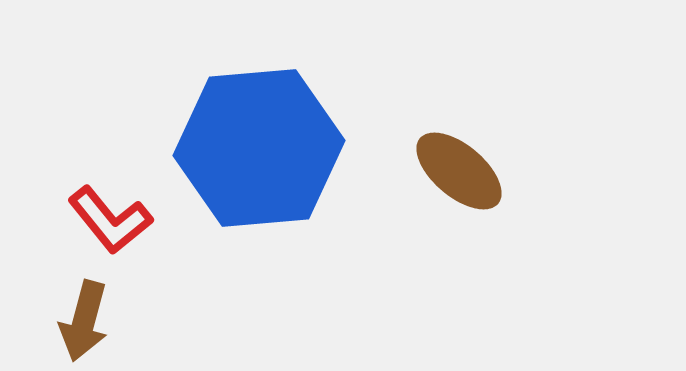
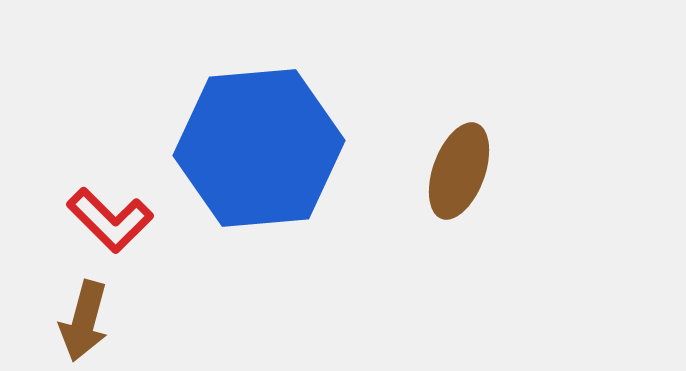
brown ellipse: rotated 70 degrees clockwise
red L-shape: rotated 6 degrees counterclockwise
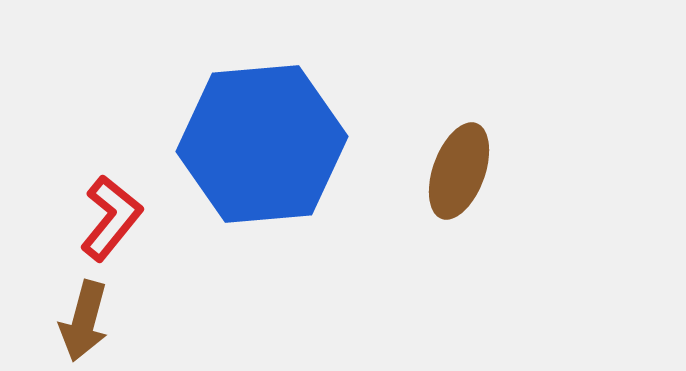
blue hexagon: moved 3 px right, 4 px up
red L-shape: moved 1 px right, 2 px up; rotated 96 degrees counterclockwise
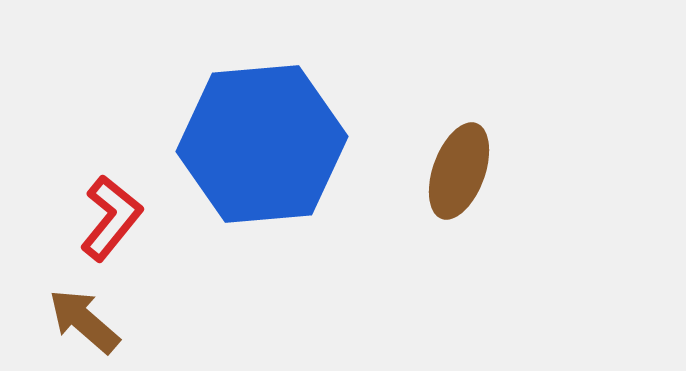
brown arrow: rotated 116 degrees clockwise
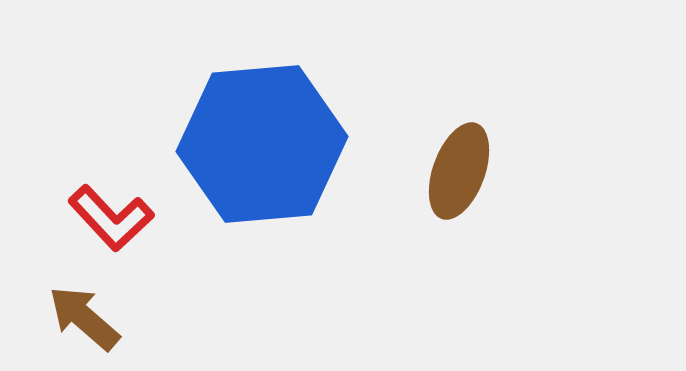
red L-shape: rotated 98 degrees clockwise
brown arrow: moved 3 px up
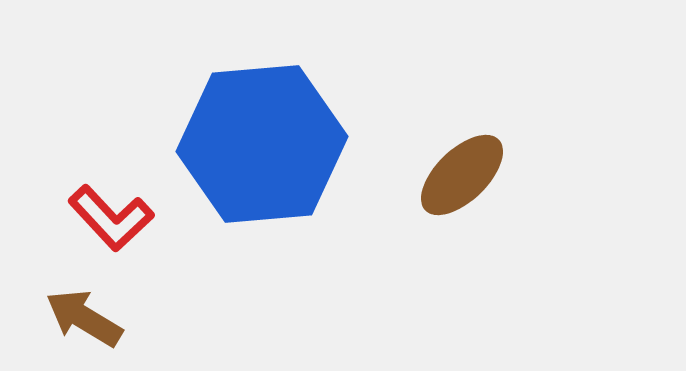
brown ellipse: moved 3 px right, 4 px down; rotated 26 degrees clockwise
brown arrow: rotated 10 degrees counterclockwise
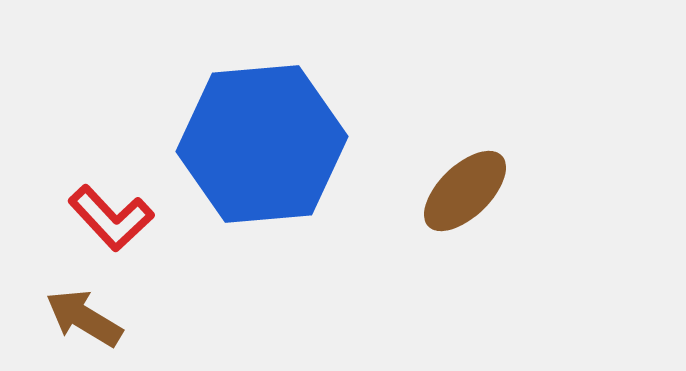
brown ellipse: moved 3 px right, 16 px down
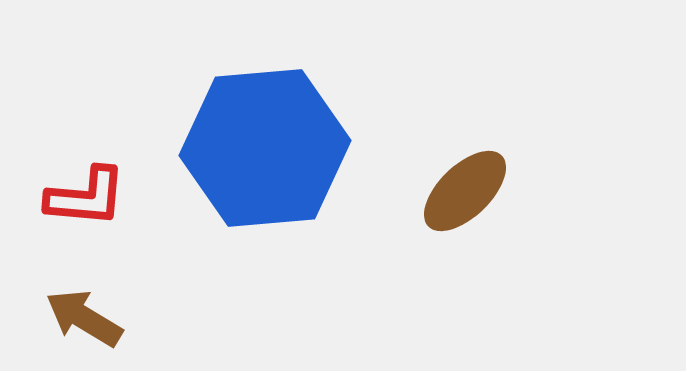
blue hexagon: moved 3 px right, 4 px down
red L-shape: moved 25 px left, 21 px up; rotated 42 degrees counterclockwise
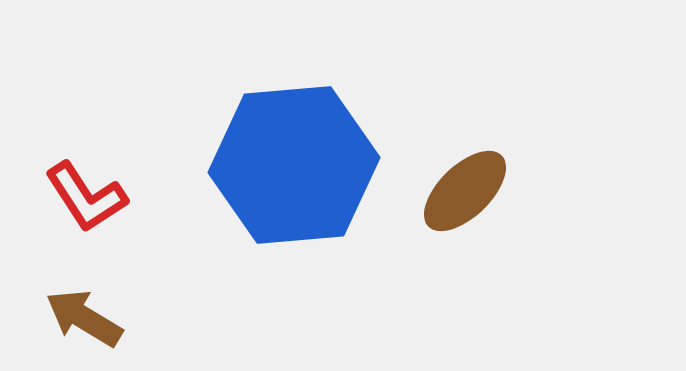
blue hexagon: moved 29 px right, 17 px down
red L-shape: rotated 52 degrees clockwise
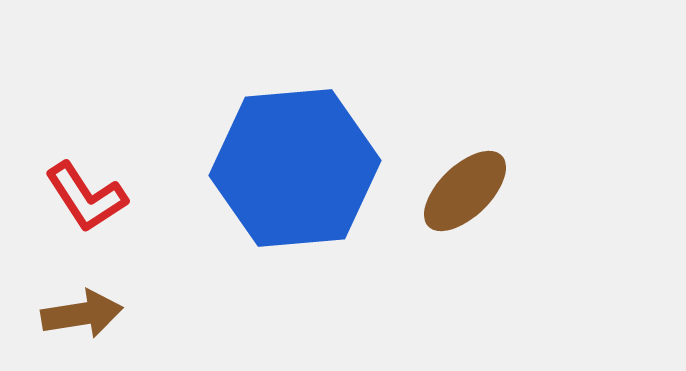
blue hexagon: moved 1 px right, 3 px down
brown arrow: moved 2 px left, 4 px up; rotated 140 degrees clockwise
